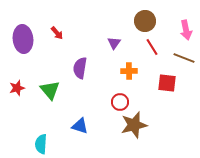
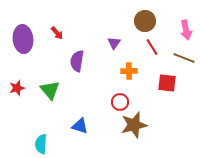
purple semicircle: moved 3 px left, 7 px up
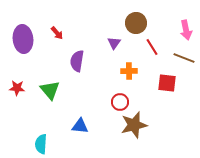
brown circle: moved 9 px left, 2 px down
red star: rotated 21 degrees clockwise
blue triangle: rotated 12 degrees counterclockwise
